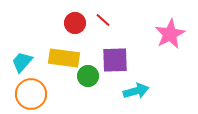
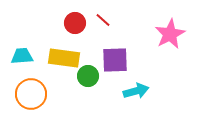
cyan trapezoid: moved 6 px up; rotated 45 degrees clockwise
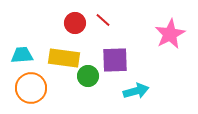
cyan trapezoid: moved 1 px up
orange circle: moved 6 px up
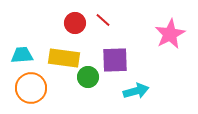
green circle: moved 1 px down
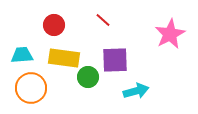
red circle: moved 21 px left, 2 px down
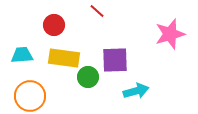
red line: moved 6 px left, 9 px up
pink star: rotated 12 degrees clockwise
orange circle: moved 1 px left, 8 px down
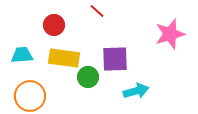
purple square: moved 1 px up
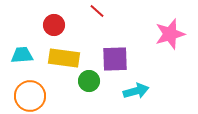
green circle: moved 1 px right, 4 px down
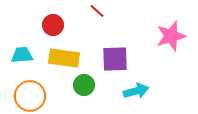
red circle: moved 1 px left
pink star: moved 1 px right, 2 px down
green circle: moved 5 px left, 4 px down
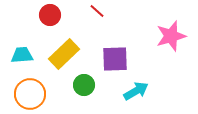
red circle: moved 3 px left, 10 px up
yellow rectangle: moved 4 px up; rotated 52 degrees counterclockwise
cyan arrow: rotated 15 degrees counterclockwise
orange circle: moved 2 px up
